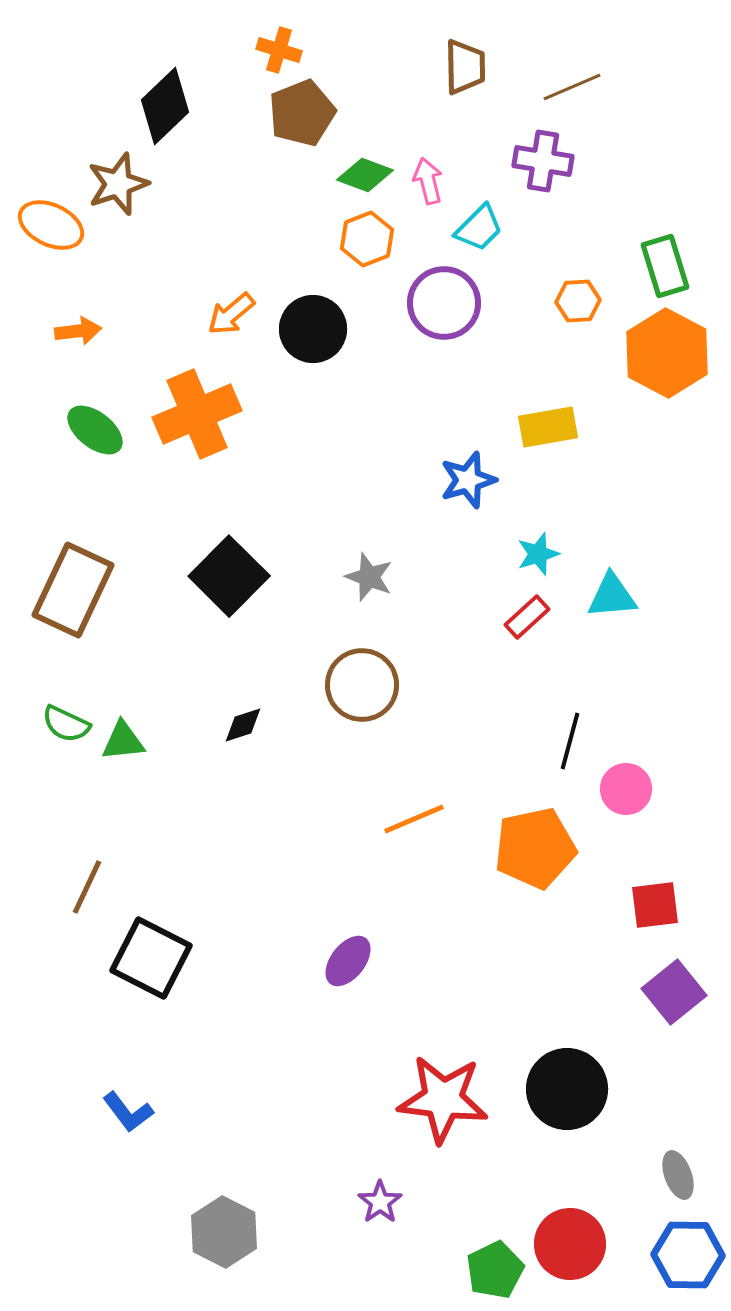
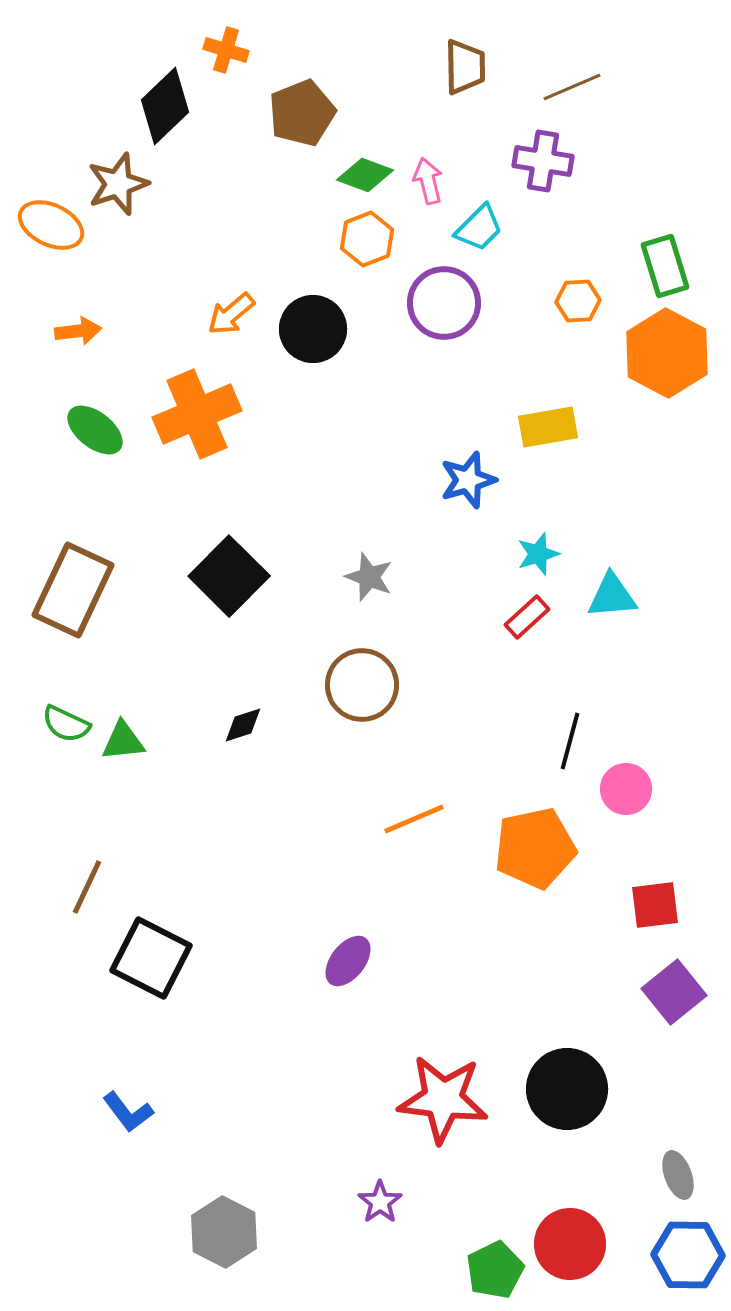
orange cross at (279, 50): moved 53 px left
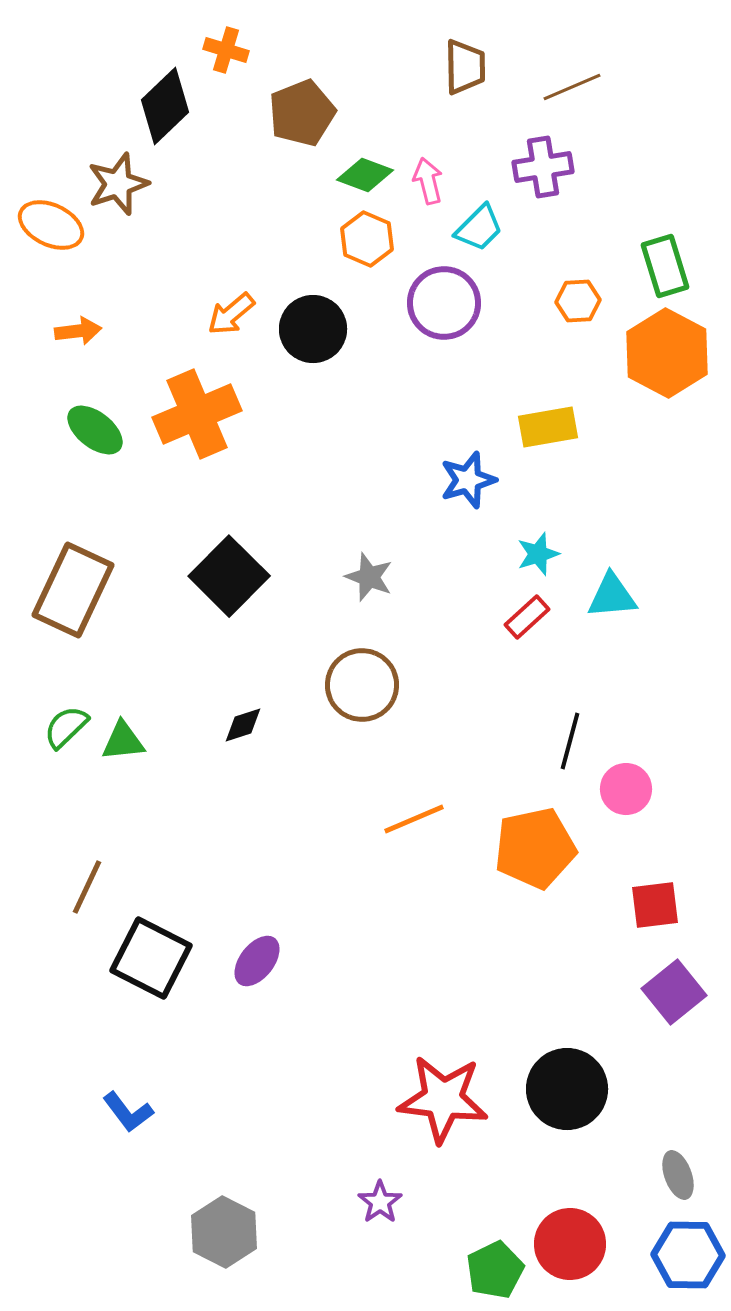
purple cross at (543, 161): moved 6 px down; rotated 18 degrees counterclockwise
orange hexagon at (367, 239): rotated 16 degrees counterclockwise
green semicircle at (66, 724): moved 3 px down; rotated 111 degrees clockwise
purple ellipse at (348, 961): moved 91 px left
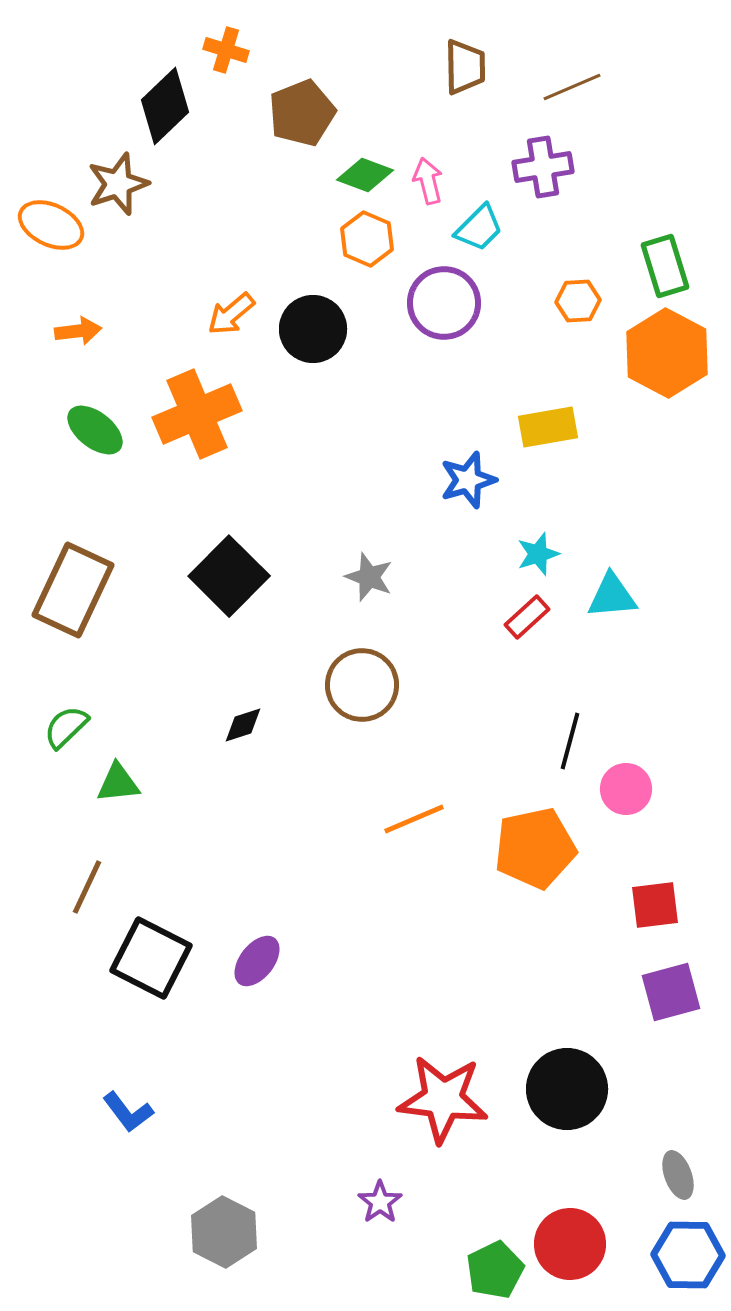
green triangle at (123, 741): moved 5 px left, 42 px down
purple square at (674, 992): moved 3 px left; rotated 24 degrees clockwise
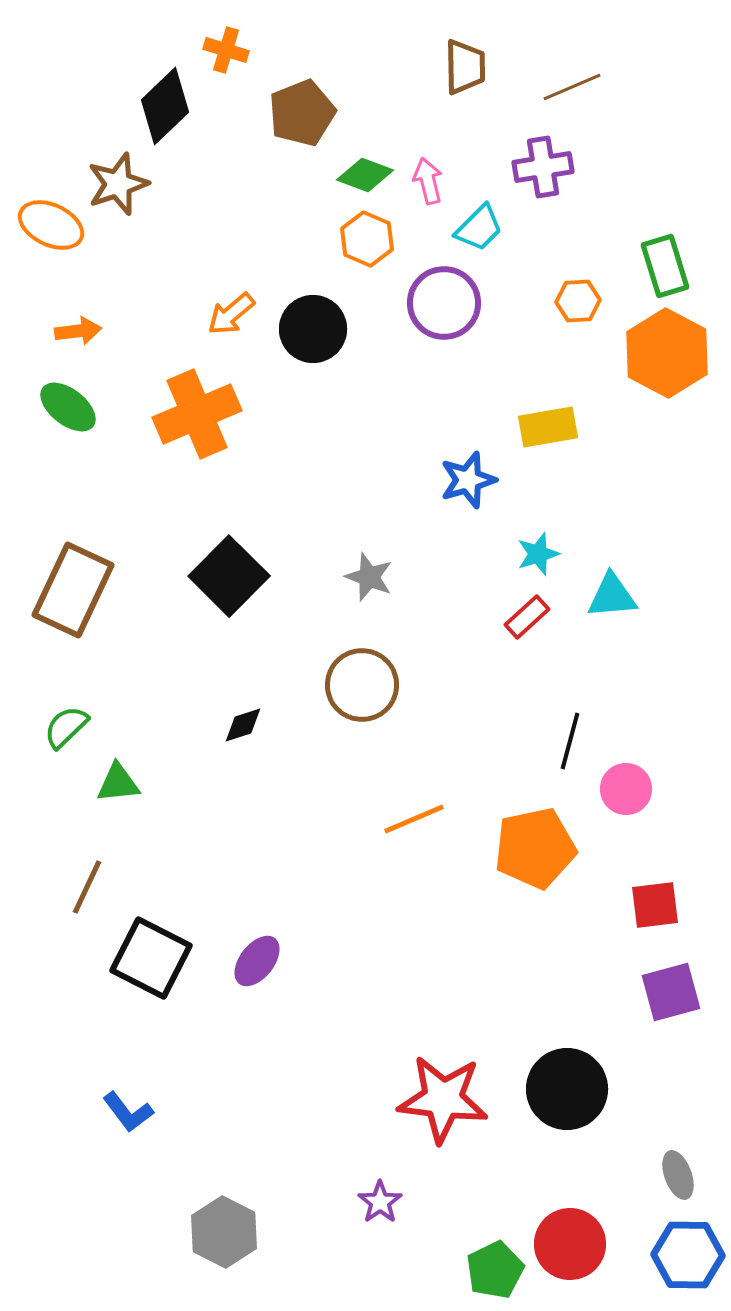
green ellipse at (95, 430): moved 27 px left, 23 px up
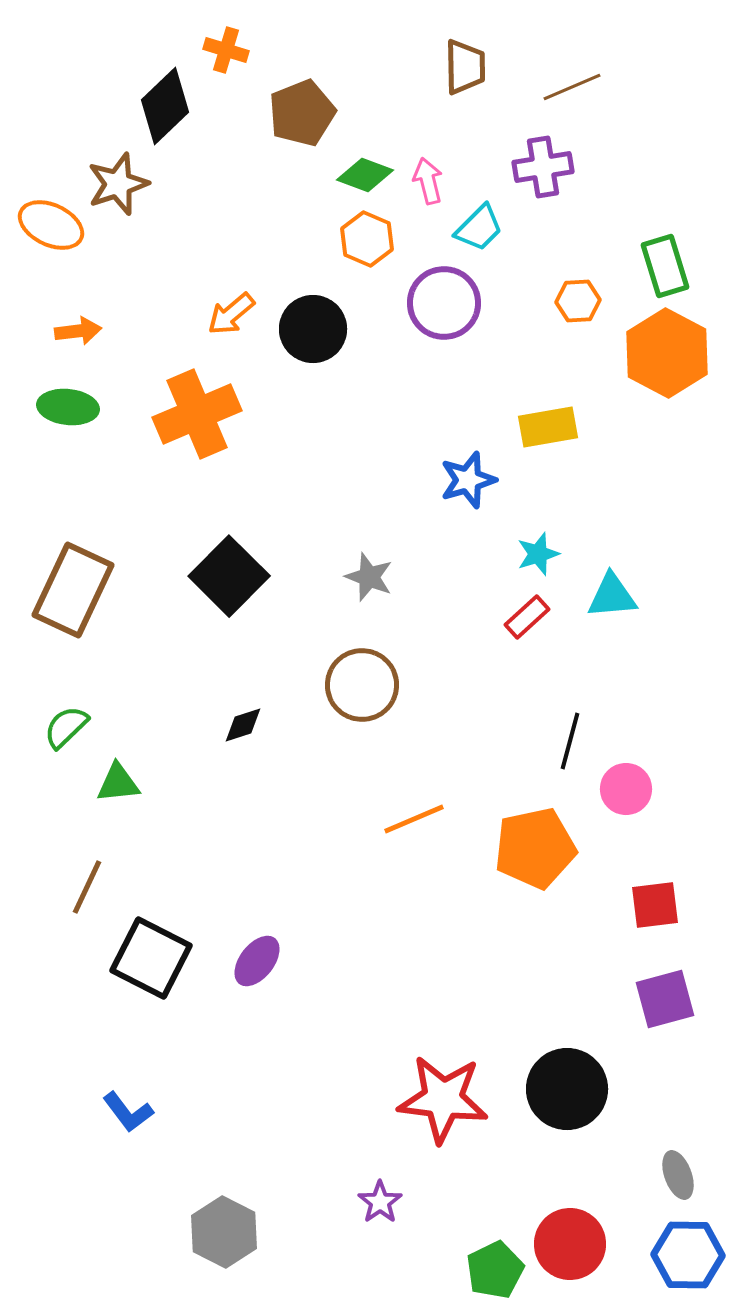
green ellipse at (68, 407): rotated 32 degrees counterclockwise
purple square at (671, 992): moved 6 px left, 7 px down
